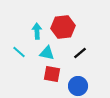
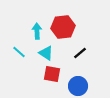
cyan triangle: moved 1 px left; rotated 21 degrees clockwise
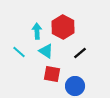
red hexagon: rotated 25 degrees counterclockwise
cyan triangle: moved 2 px up
blue circle: moved 3 px left
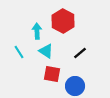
red hexagon: moved 6 px up
cyan line: rotated 16 degrees clockwise
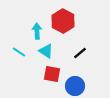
cyan line: rotated 24 degrees counterclockwise
